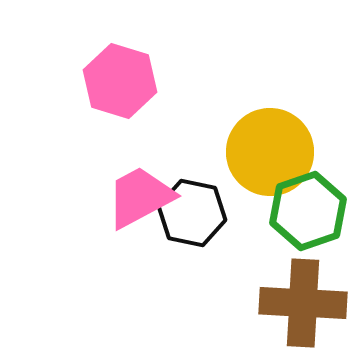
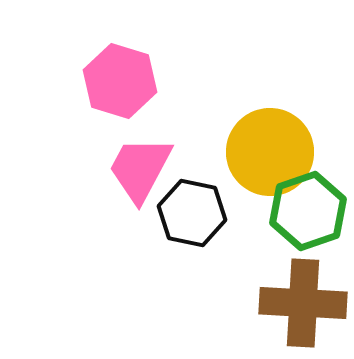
pink trapezoid: moved 28 px up; rotated 34 degrees counterclockwise
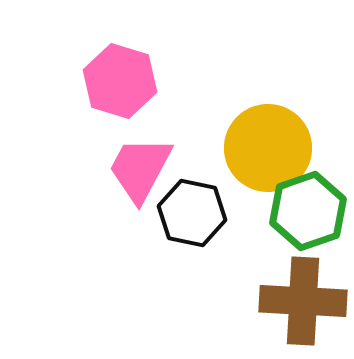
yellow circle: moved 2 px left, 4 px up
brown cross: moved 2 px up
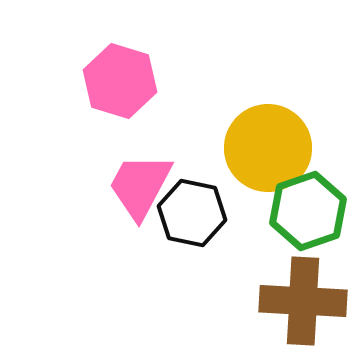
pink trapezoid: moved 17 px down
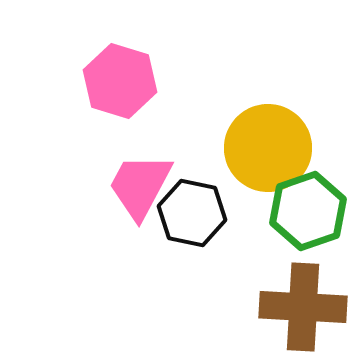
brown cross: moved 6 px down
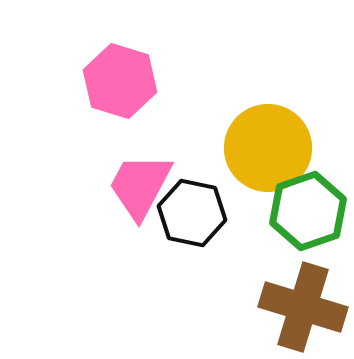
brown cross: rotated 14 degrees clockwise
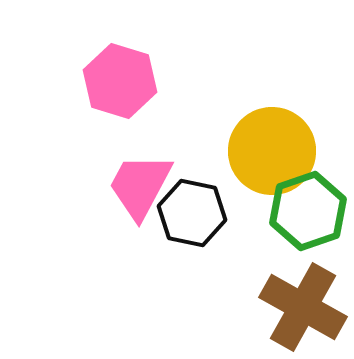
yellow circle: moved 4 px right, 3 px down
brown cross: rotated 12 degrees clockwise
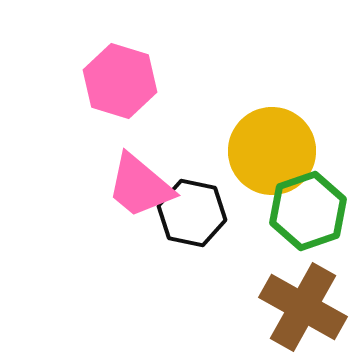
pink trapezoid: rotated 78 degrees counterclockwise
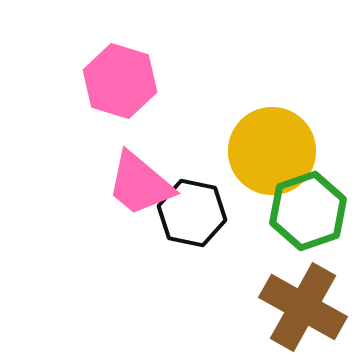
pink trapezoid: moved 2 px up
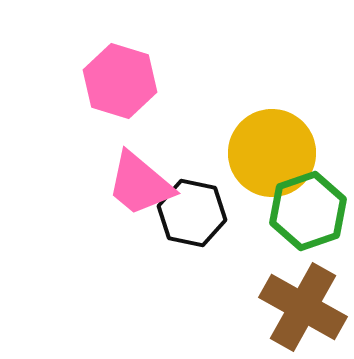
yellow circle: moved 2 px down
